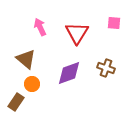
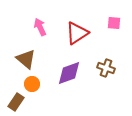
red triangle: rotated 25 degrees clockwise
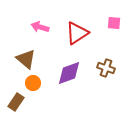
pink arrow: rotated 48 degrees counterclockwise
orange circle: moved 1 px right, 1 px up
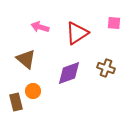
orange circle: moved 8 px down
brown rectangle: rotated 48 degrees counterclockwise
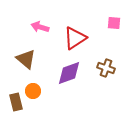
red triangle: moved 2 px left, 5 px down
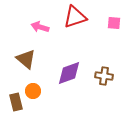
red triangle: moved 21 px up; rotated 15 degrees clockwise
brown cross: moved 2 px left, 8 px down; rotated 12 degrees counterclockwise
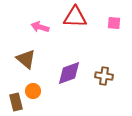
red triangle: rotated 20 degrees clockwise
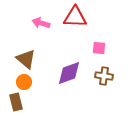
pink square: moved 15 px left, 25 px down
pink arrow: moved 1 px right, 4 px up
orange circle: moved 9 px left, 9 px up
